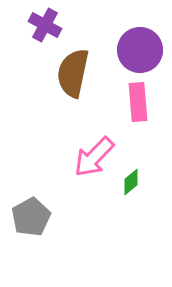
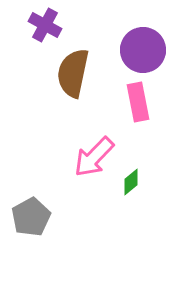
purple circle: moved 3 px right
pink rectangle: rotated 6 degrees counterclockwise
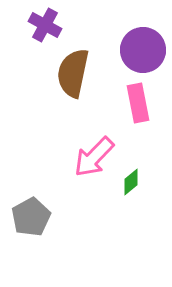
pink rectangle: moved 1 px down
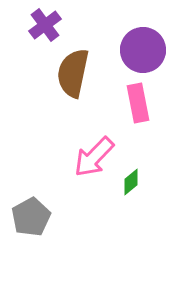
purple cross: rotated 24 degrees clockwise
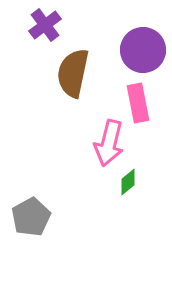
pink arrow: moved 15 px right, 14 px up; rotated 30 degrees counterclockwise
green diamond: moved 3 px left
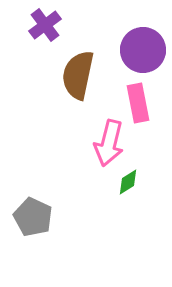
brown semicircle: moved 5 px right, 2 px down
green diamond: rotated 8 degrees clockwise
gray pentagon: moved 2 px right; rotated 18 degrees counterclockwise
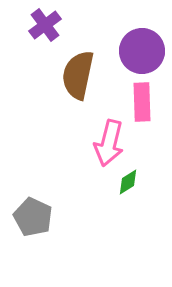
purple circle: moved 1 px left, 1 px down
pink rectangle: moved 4 px right, 1 px up; rotated 9 degrees clockwise
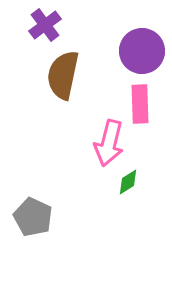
brown semicircle: moved 15 px left
pink rectangle: moved 2 px left, 2 px down
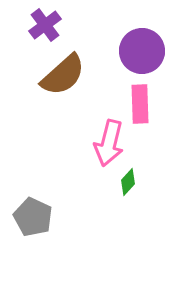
brown semicircle: rotated 144 degrees counterclockwise
green diamond: rotated 16 degrees counterclockwise
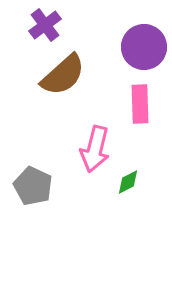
purple circle: moved 2 px right, 4 px up
pink arrow: moved 14 px left, 6 px down
green diamond: rotated 20 degrees clockwise
gray pentagon: moved 31 px up
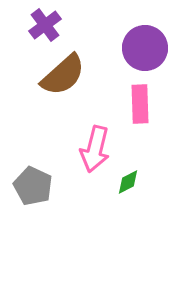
purple circle: moved 1 px right, 1 px down
